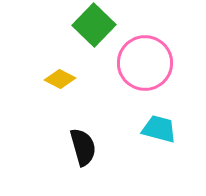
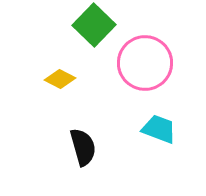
cyan trapezoid: rotated 6 degrees clockwise
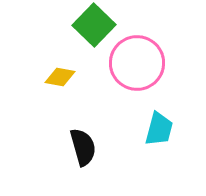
pink circle: moved 8 px left
yellow diamond: moved 2 px up; rotated 16 degrees counterclockwise
cyan trapezoid: rotated 84 degrees clockwise
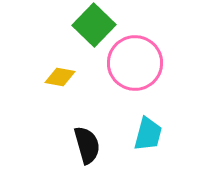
pink circle: moved 2 px left
cyan trapezoid: moved 11 px left, 5 px down
black semicircle: moved 4 px right, 2 px up
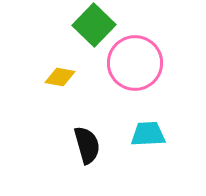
cyan trapezoid: rotated 108 degrees counterclockwise
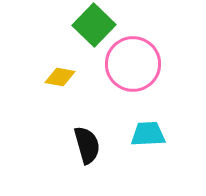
pink circle: moved 2 px left, 1 px down
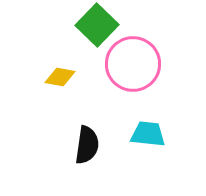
green square: moved 3 px right
cyan trapezoid: rotated 9 degrees clockwise
black semicircle: rotated 24 degrees clockwise
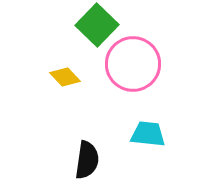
yellow diamond: moved 5 px right; rotated 36 degrees clockwise
black semicircle: moved 15 px down
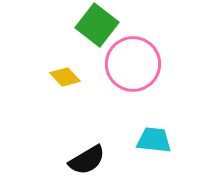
green square: rotated 6 degrees counterclockwise
cyan trapezoid: moved 6 px right, 6 px down
black semicircle: rotated 51 degrees clockwise
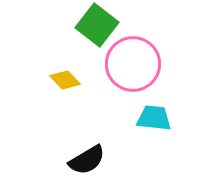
yellow diamond: moved 3 px down
cyan trapezoid: moved 22 px up
